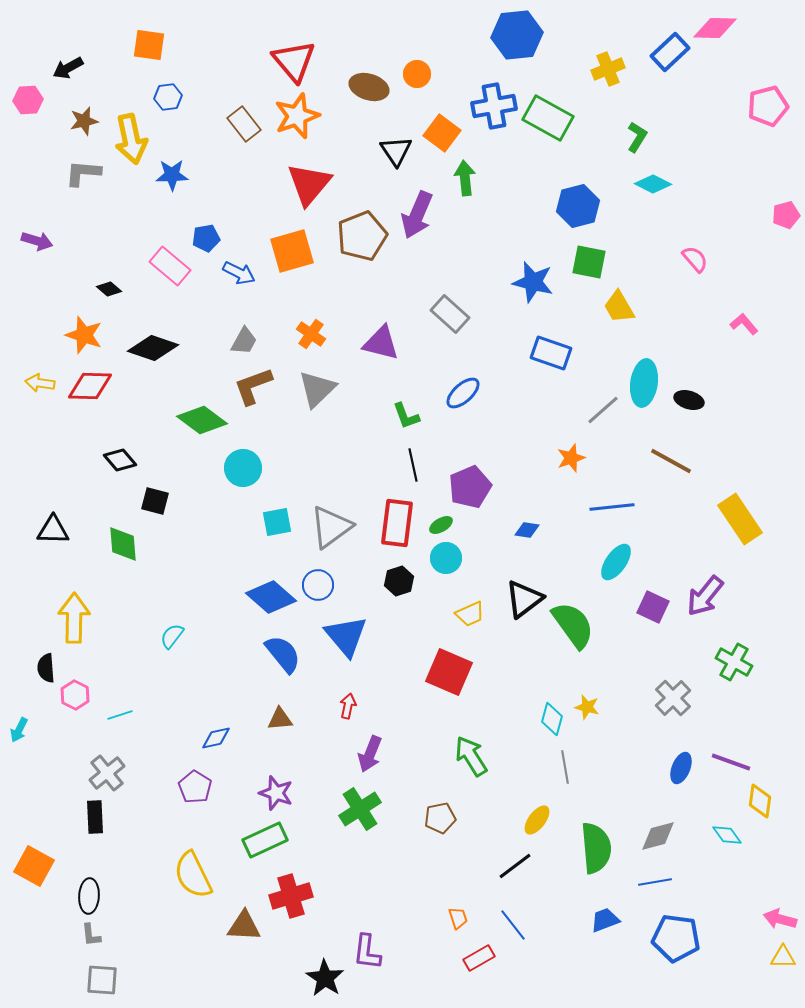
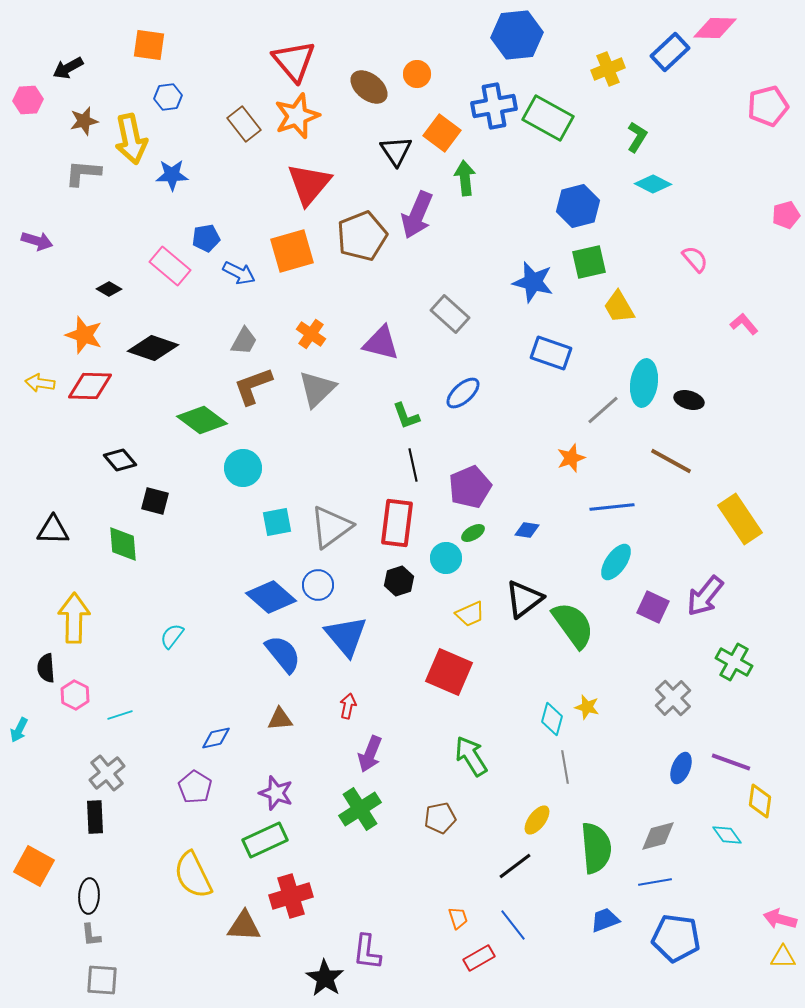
brown ellipse at (369, 87): rotated 21 degrees clockwise
green square at (589, 262): rotated 24 degrees counterclockwise
black diamond at (109, 289): rotated 10 degrees counterclockwise
green ellipse at (441, 525): moved 32 px right, 8 px down
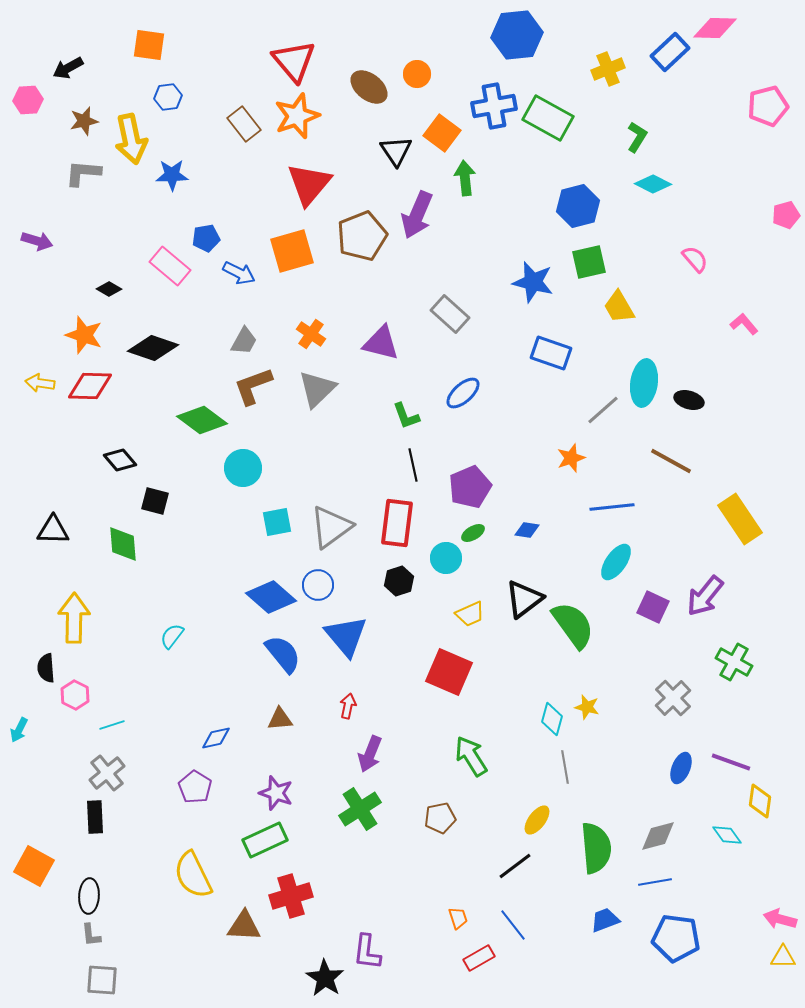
cyan line at (120, 715): moved 8 px left, 10 px down
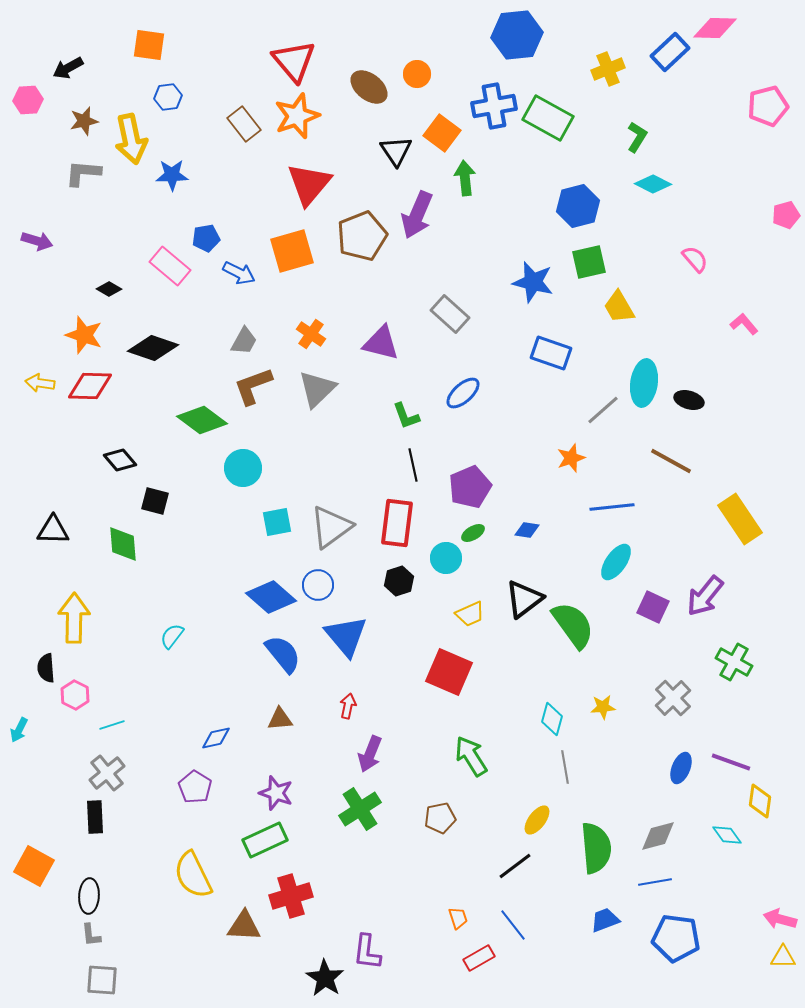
yellow star at (587, 707): moved 16 px right; rotated 20 degrees counterclockwise
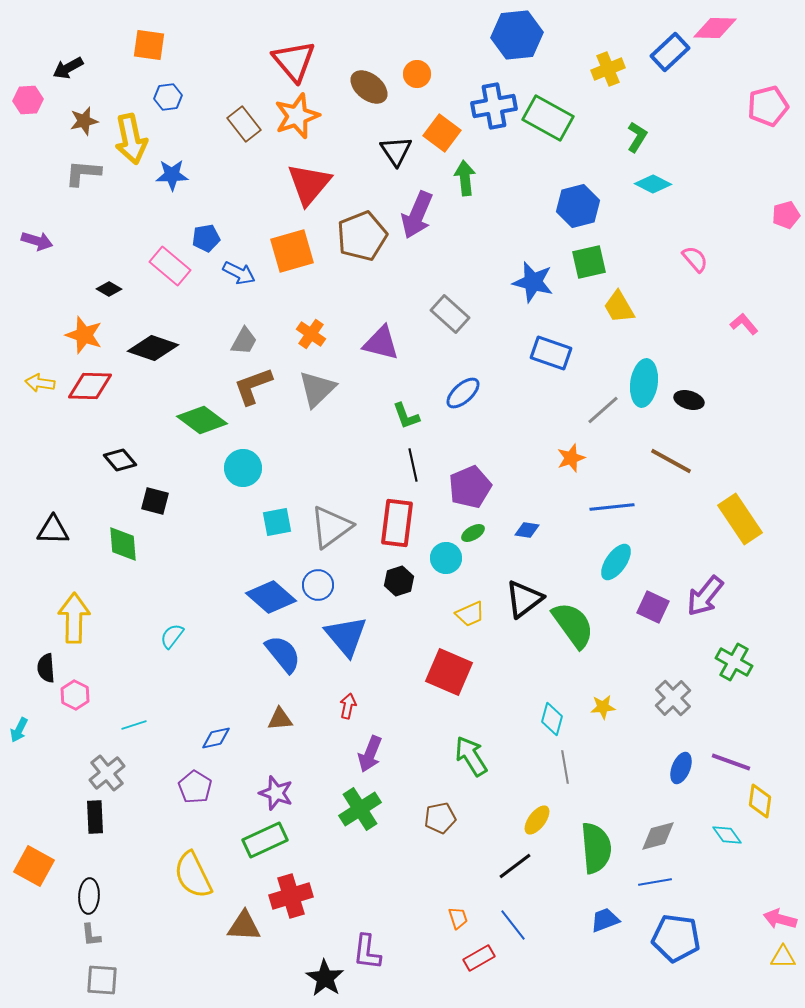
cyan line at (112, 725): moved 22 px right
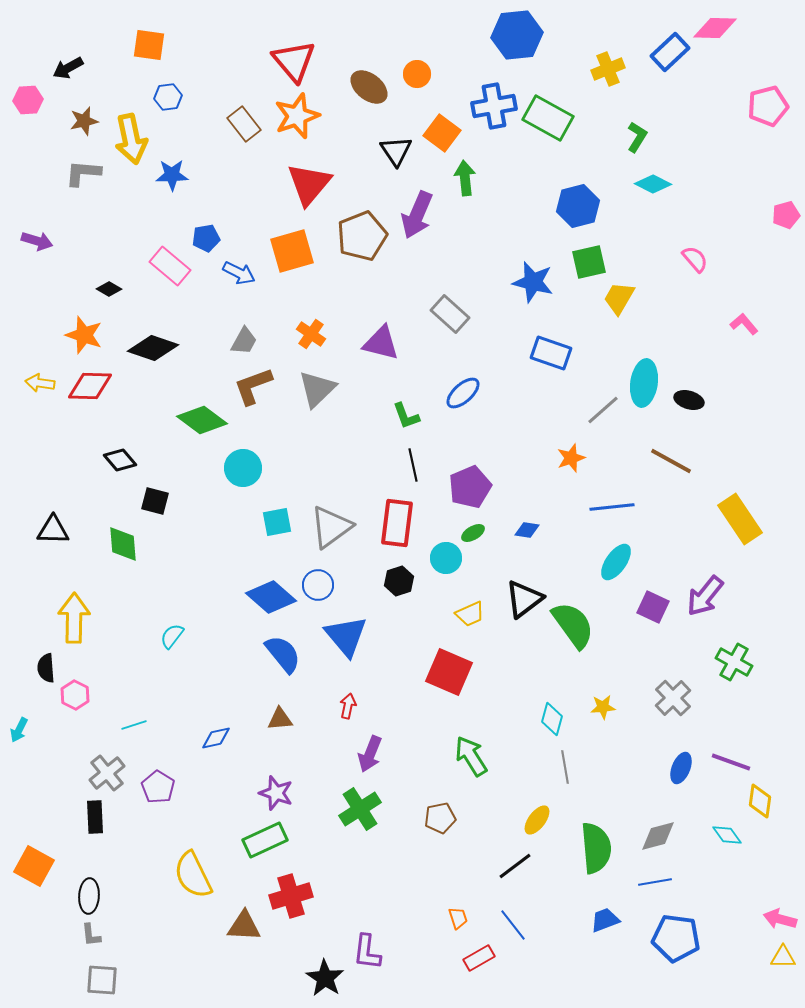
yellow trapezoid at (619, 307): moved 9 px up; rotated 60 degrees clockwise
purple pentagon at (195, 787): moved 37 px left
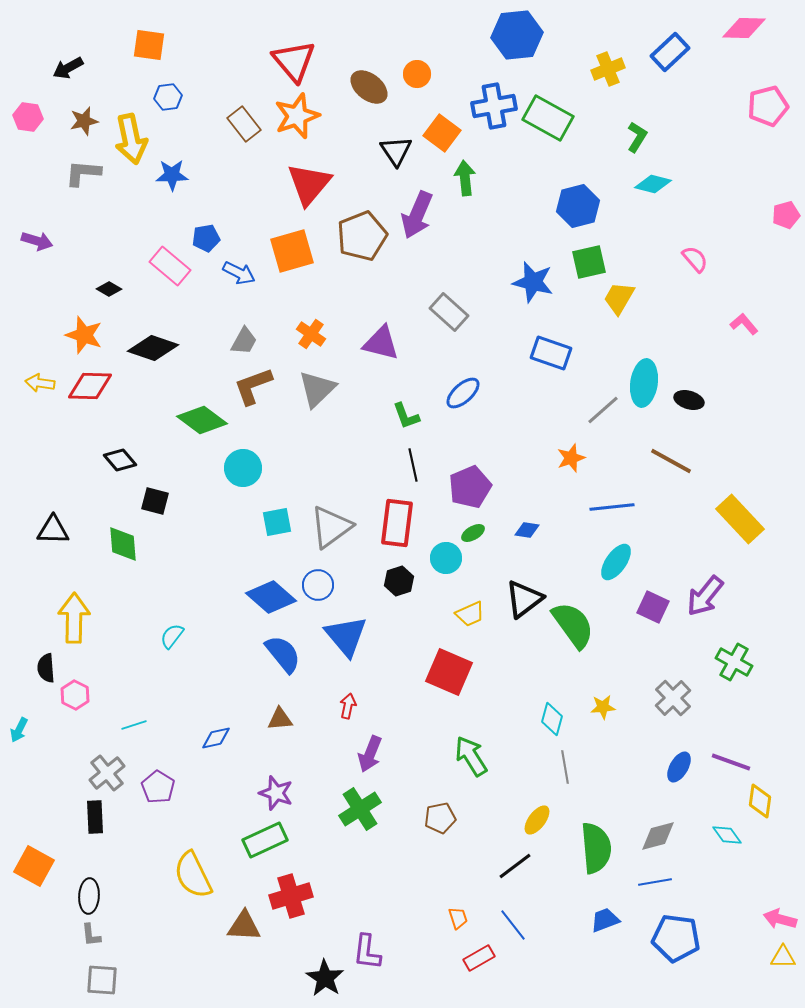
pink diamond at (715, 28): moved 29 px right
pink hexagon at (28, 100): moved 17 px down; rotated 12 degrees clockwise
cyan diamond at (653, 184): rotated 12 degrees counterclockwise
gray rectangle at (450, 314): moved 1 px left, 2 px up
yellow rectangle at (740, 519): rotated 9 degrees counterclockwise
blue ellipse at (681, 768): moved 2 px left, 1 px up; rotated 8 degrees clockwise
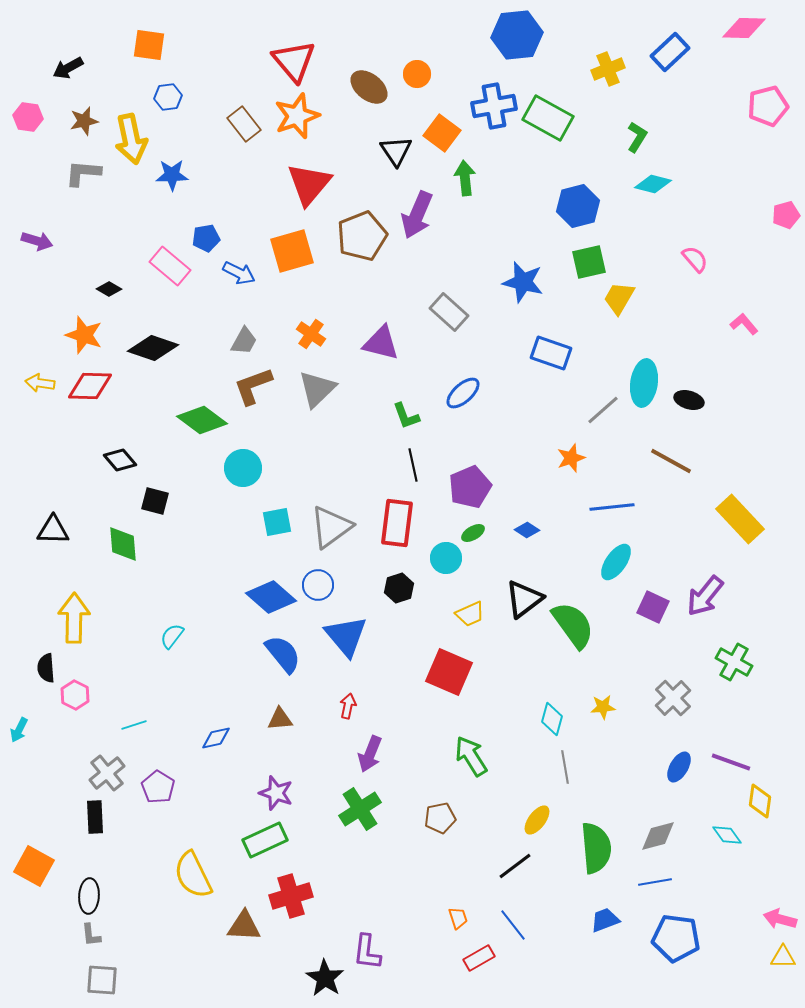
blue star at (533, 282): moved 10 px left
blue diamond at (527, 530): rotated 25 degrees clockwise
black hexagon at (399, 581): moved 7 px down
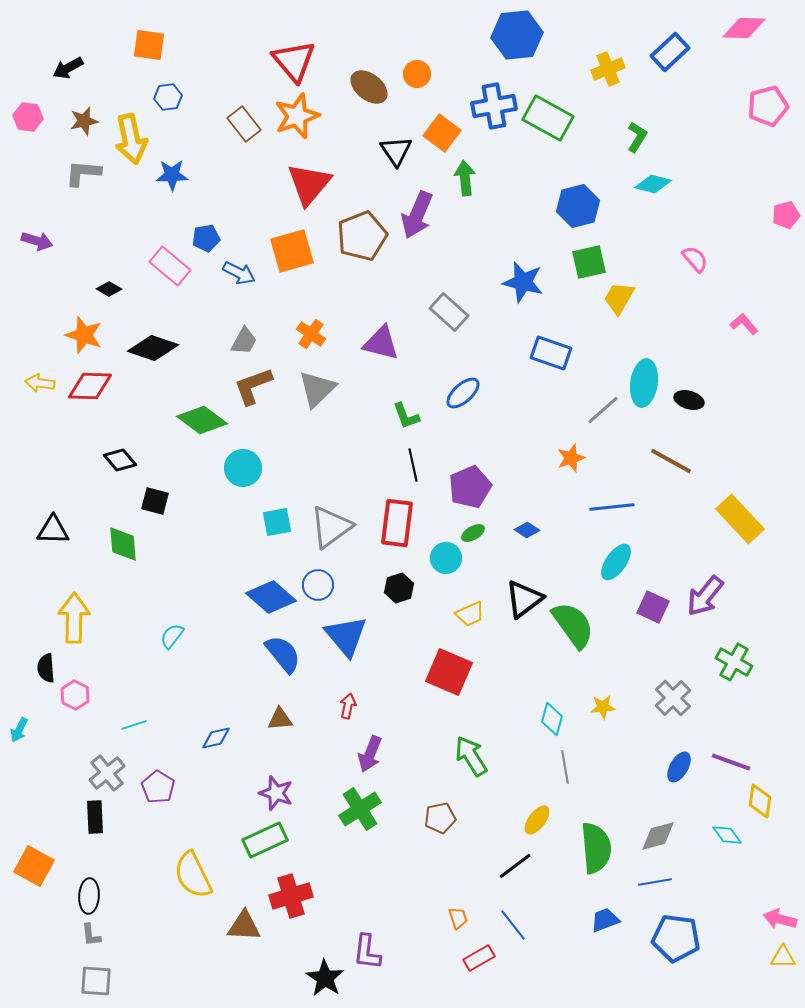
gray square at (102, 980): moved 6 px left, 1 px down
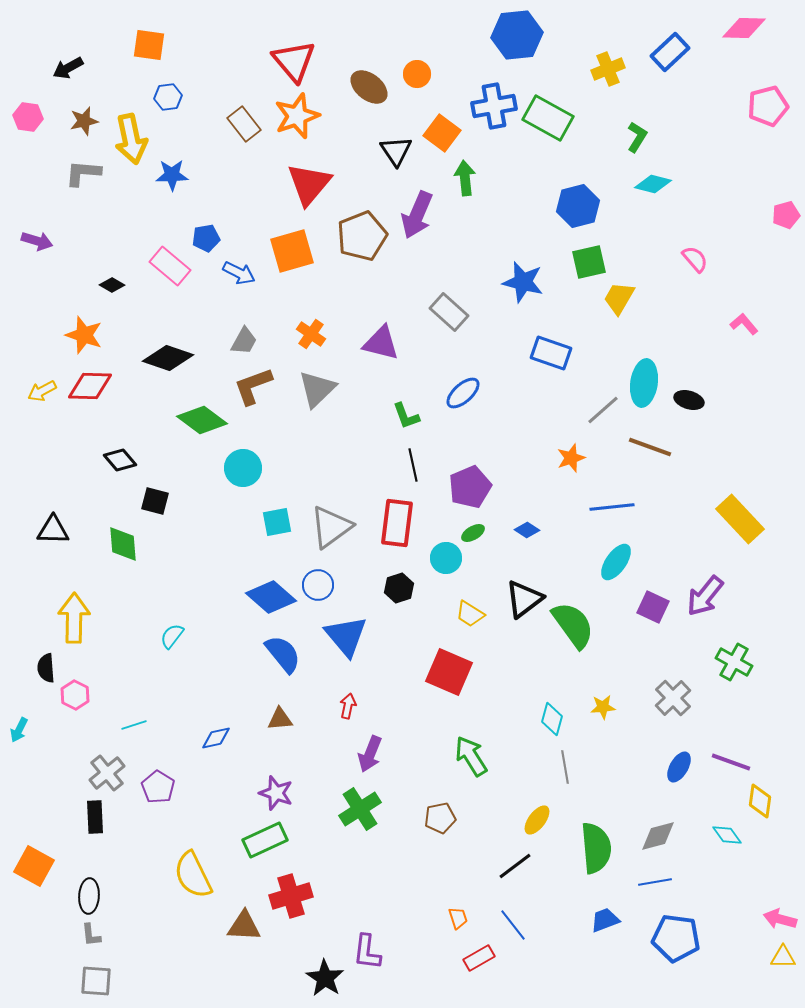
black diamond at (109, 289): moved 3 px right, 4 px up
black diamond at (153, 348): moved 15 px right, 10 px down
yellow arrow at (40, 383): moved 2 px right, 8 px down; rotated 36 degrees counterclockwise
brown line at (671, 461): moved 21 px left, 14 px up; rotated 9 degrees counterclockwise
yellow trapezoid at (470, 614): rotated 56 degrees clockwise
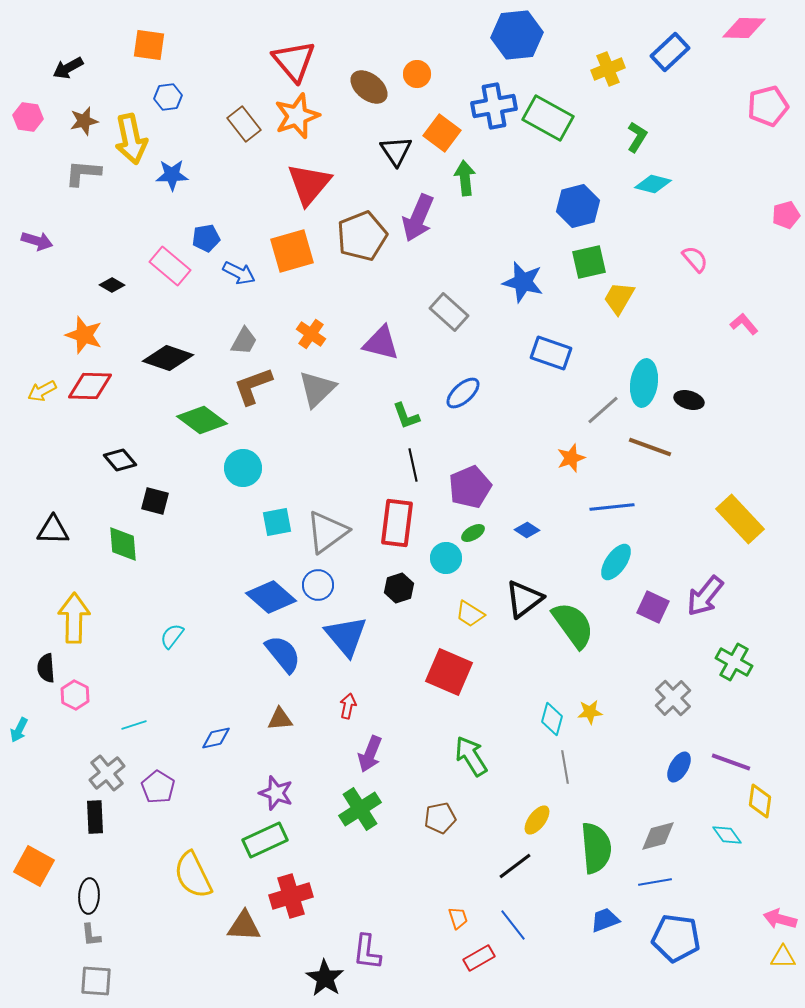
purple arrow at (417, 215): moved 1 px right, 3 px down
gray triangle at (331, 527): moved 4 px left, 5 px down
yellow star at (603, 707): moved 13 px left, 5 px down
